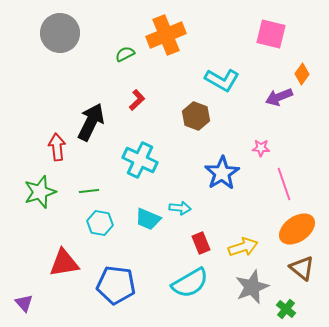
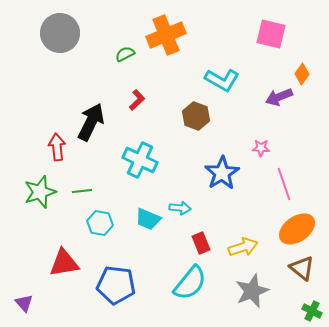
green line: moved 7 px left
cyan semicircle: rotated 21 degrees counterclockwise
gray star: moved 4 px down
green cross: moved 26 px right, 2 px down; rotated 12 degrees counterclockwise
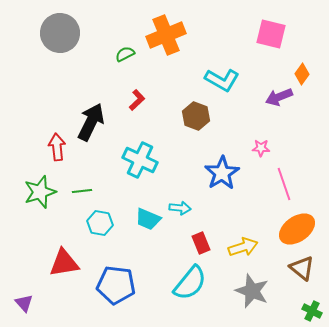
gray star: rotated 28 degrees counterclockwise
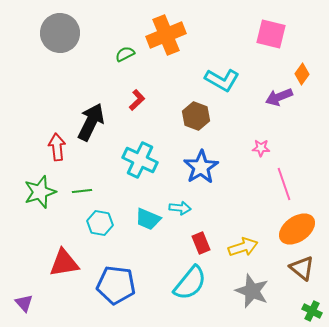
blue star: moved 21 px left, 6 px up
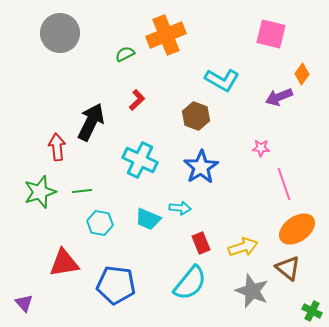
brown triangle: moved 14 px left
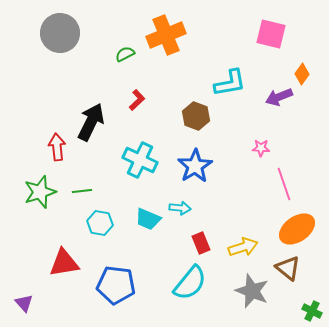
cyan L-shape: moved 8 px right, 3 px down; rotated 40 degrees counterclockwise
blue star: moved 6 px left, 1 px up
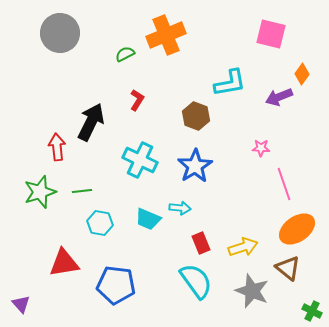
red L-shape: rotated 15 degrees counterclockwise
cyan semicircle: moved 6 px right, 2 px up; rotated 75 degrees counterclockwise
purple triangle: moved 3 px left, 1 px down
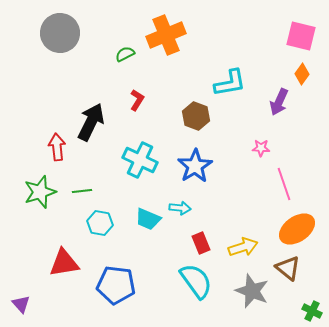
pink square: moved 30 px right, 2 px down
purple arrow: moved 5 px down; rotated 44 degrees counterclockwise
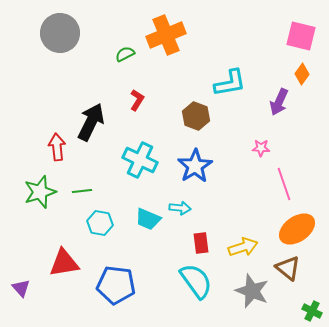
red rectangle: rotated 15 degrees clockwise
purple triangle: moved 16 px up
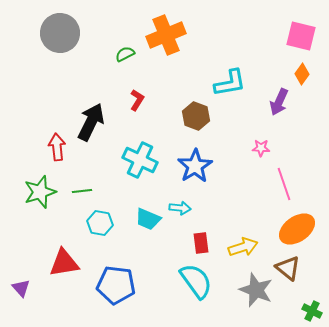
gray star: moved 4 px right, 1 px up
